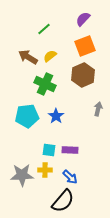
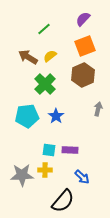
green cross: rotated 20 degrees clockwise
blue arrow: moved 12 px right
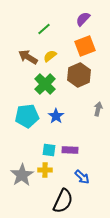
brown hexagon: moved 4 px left
gray star: rotated 30 degrees counterclockwise
black semicircle: rotated 15 degrees counterclockwise
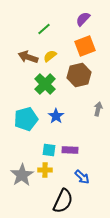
brown arrow: rotated 12 degrees counterclockwise
brown hexagon: rotated 10 degrees clockwise
cyan pentagon: moved 1 px left, 3 px down; rotated 10 degrees counterclockwise
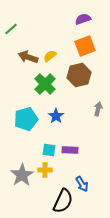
purple semicircle: rotated 28 degrees clockwise
green line: moved 33 px left
blue arrow: moved 7 px down; rotated 14 degrees clockwise
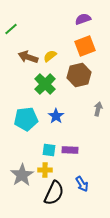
cyan pentagon: rotated 10 degrees clockwise
black semicircle: moved 9 px left, 8 px up
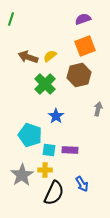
green line: moved 10 px up; rotated 32 degrees counterclockwise
cyan pentagon: moved 4 px right, 16 px down; rotated 25 degrees clockwise
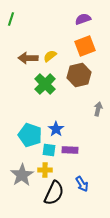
brown arrow: moved 1 px down; rotated 18 degrees counterclockwise
blue star: moved 13 px down
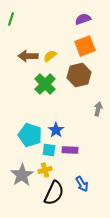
brown arrow: moved 2 px up
blue star: moved 1 px down
yellow cross: rotated 16 degrees counterclockwise
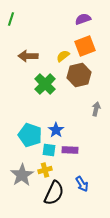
yellow semicircle: moved 13 px right
gray arrow: moved 2 px left
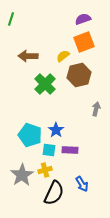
orange square: moved 1 px left, 4 px up
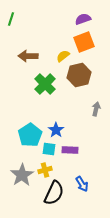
cyan pentagon: rotated 20 degrees clockwise
cyan square: moved 1 px up
